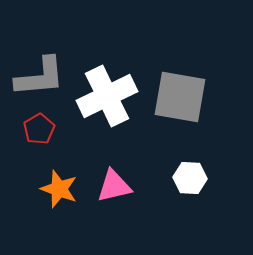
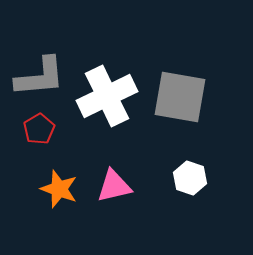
white hexagon: rotated 16 degrees clockwise
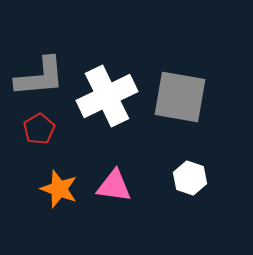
pink triangle: rotated 21 degrees clockwise
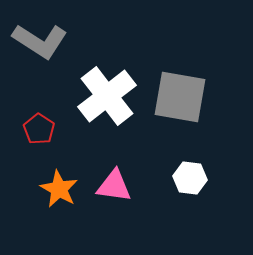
gray L-shape: moved 36 px up; rotated 38 degrees clockwise
white cross: rotated 12 degrees counterclockwise
red pentagon: rotated 8 degrees counterclockwise
white hexagon: rotated 12 degrees counterclockwise
orange star: rotated 9 degrees clockwise
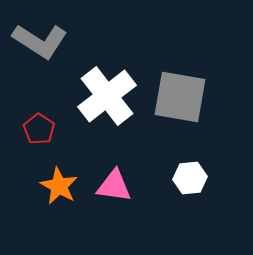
white hexagon: rotated 12 degrees counterclockwise
orange star: moved 3 px up
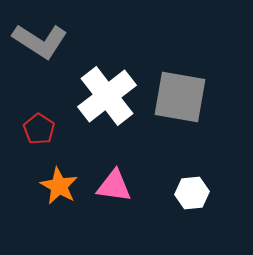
white hexagon: moved 2 px right, 15 px down
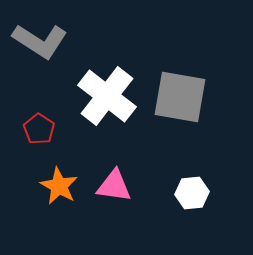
white cross: rotated 14 degrees counterclockwise
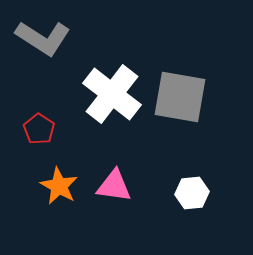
gray L-shape: moved 3 px right, 3 px up
white cross: moved 5 px right, 2 px up
